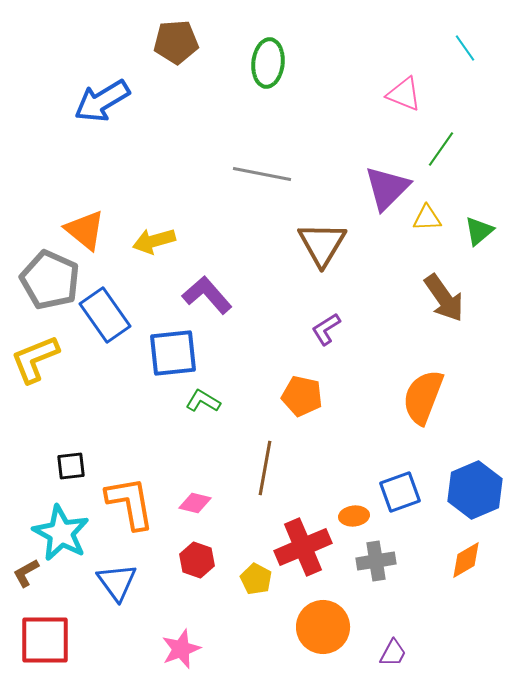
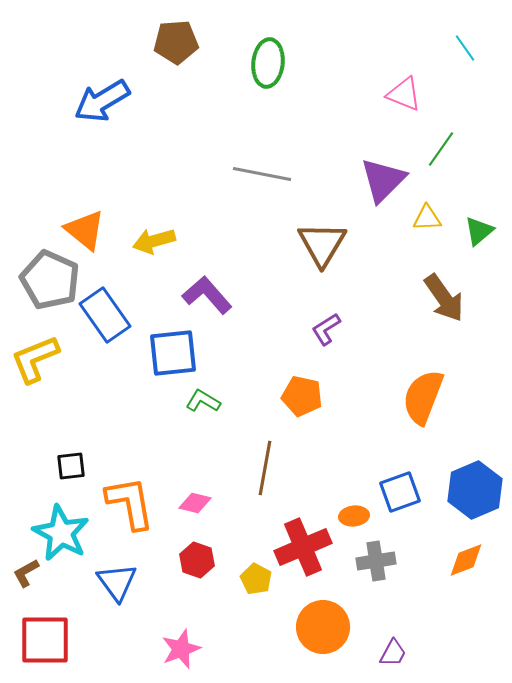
purple triangle at (387, 188): moved 4 px left, 8 px up
orange diamond at (466, 560): rotated 9 degrees clockwise
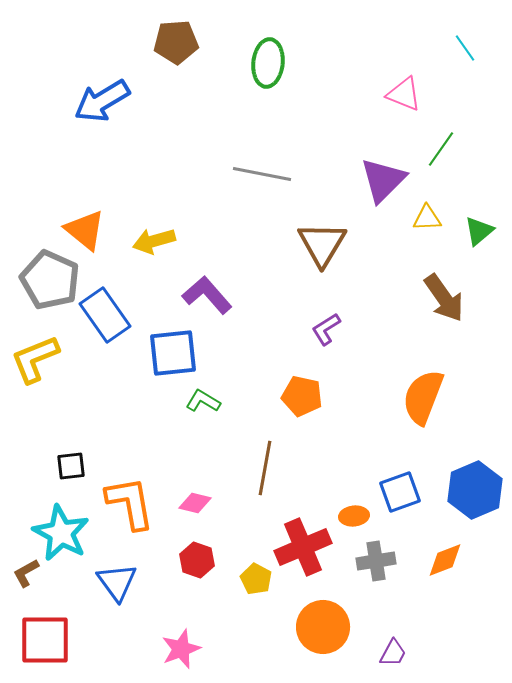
orange diamond at (466, 560): moved 21 px left
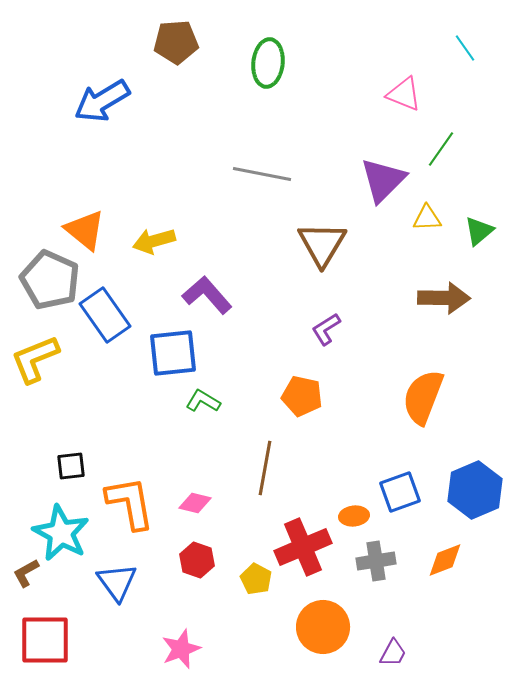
brown arrow at (444, 298): rotated 54 degrees counterclockwise
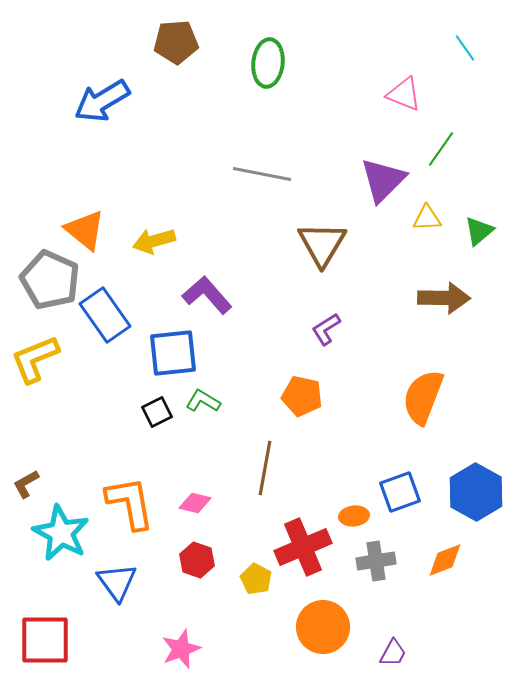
black square at (71, 466): moved 86 px right, 54 px up; rotated 20 degrees counterclockwise
blue hexagon at (475, 490): moved 1 px right, 2 px down; rotated 8 degrees counterclockwise
brown L-shape at (26, 573): moved 89 px up
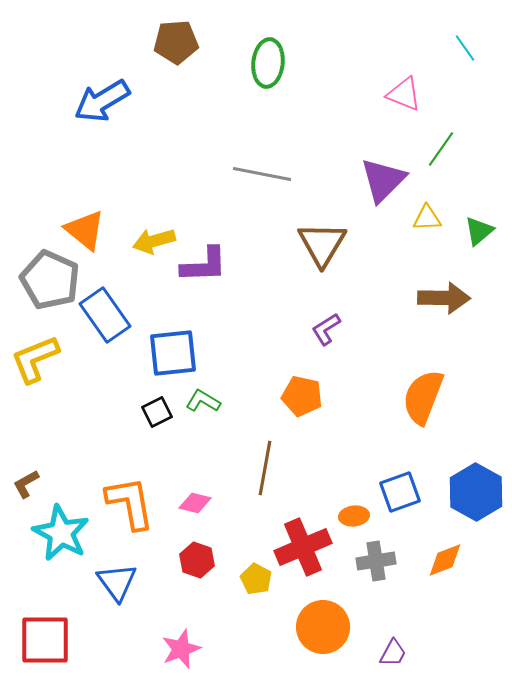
purple L-shape at (207, 295): moved 3 px left, 30 px up; rotated 129 degrees clockwise
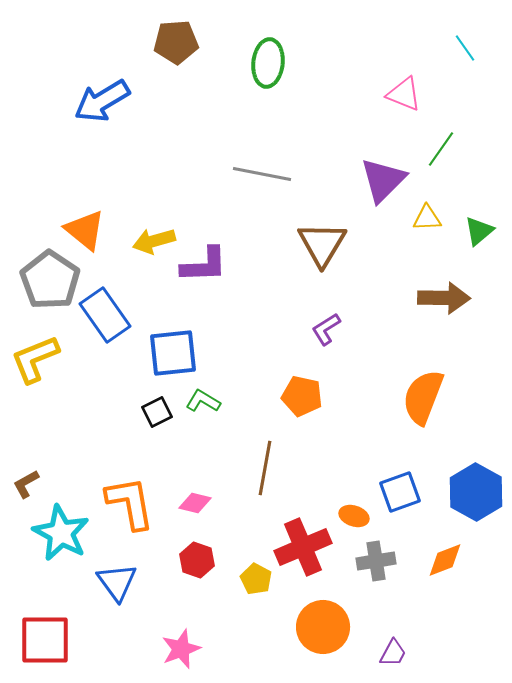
gray pentagon at (50, 280): rotated 10 degrees clockwise
orange ellipse at (354, 516): rotated 24 degrees clockwise
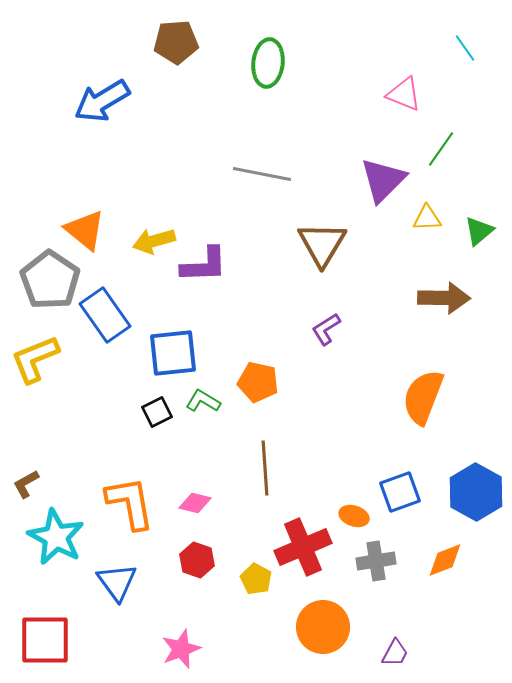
orange pentagon at (302, 396): moved 44 px left, 14 px up
brown line at (265, 468): rotated 14 degrees counterclockwise
cyan star at (61, 533): moved 5 px left, 4 px down
purple trapezoid at (393, 653): moved 2 px right
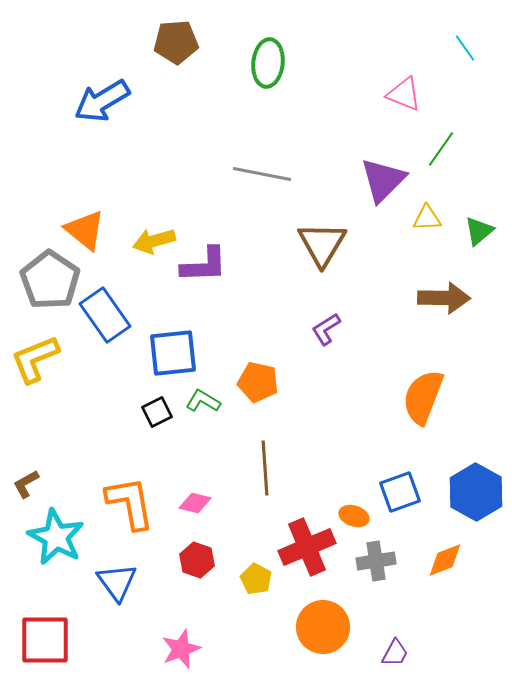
red cross at (303, 547): moved 4 px right
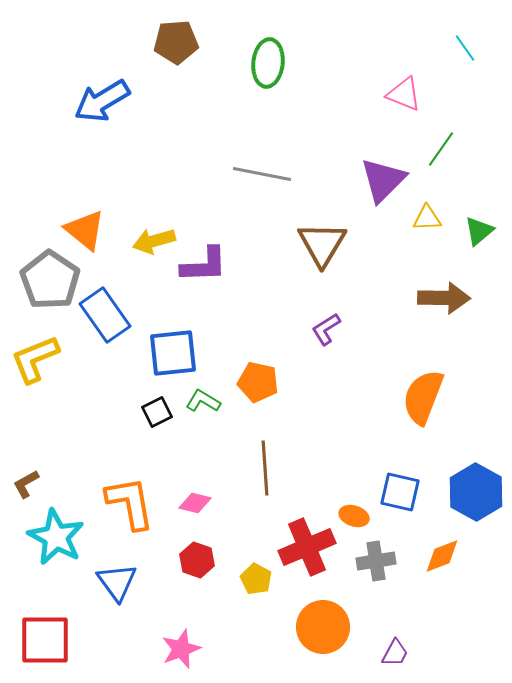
blue square at (400, 492): rotated 33 degrees clockwise
orange diamond at (445, 560): moved 3 px left, 4 px up
